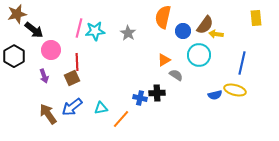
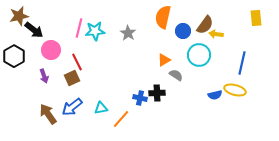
brown star: moved 2 px right, 2 px down
red line: rotated 24 degrees counterclockwise
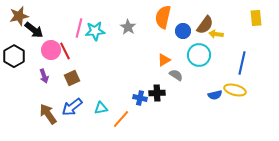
gray star: moved 6 px up
red line: moved 12 px left, 11 px up
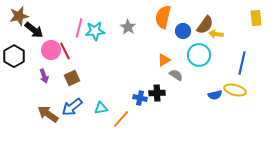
brown arrow: rotated 20 degrees counterclockwise
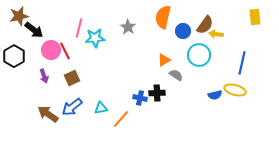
yellow rectangle: moved 1 px left, 1 px up
cyan star: moved 7 px down
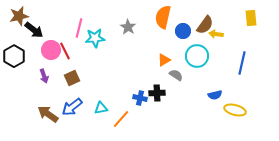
yellow rectangle: moved 4 px left, 1 px down
cyan circle: moved 2 px left, 1 px down
yellow ellipse: moved 20 px down
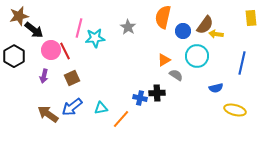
purple arrow: rotated 32 degrees clockwise
blue semicircle: moved 1 px right, 7 px up
